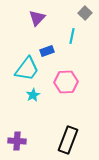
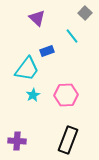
purple triangle: rotated 30 degrees counterclockwise
cyan line: rotated 49 degrees counterclockwise
pink hexagon: moved 13 px down
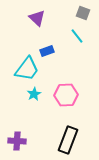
gray square: moved 2 px left; rotated 24 degrees counterclockwise
cyan line: moved 5 px right
cyan star: moved 1 px right, 1 px up
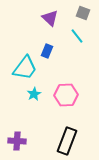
purple triangle: moved 13 px right
blue rectangle: rotated 48 degrees counterclockwise
cyan trapezoid: moved 2 px left, 1 px up
black rectangle: moved 1 px left, 1 px down
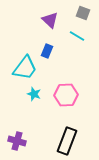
purple triangle: moved 2 px down
cyan line: rotated 21 degrees counterclockwise
cyan star: rotated 24 degrees counterclockwise
purple cross: rotated 12 degrees clockwise
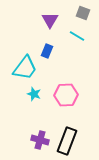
purple triangle: rotated 18 degrees clockwise
purple cross: moved 23 px right, 1 px up
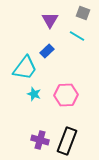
blue rectangle: rotated 24 degrees clockwise
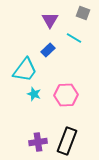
cyan line: moved 3 px left, 2 px down
blue rectangle: moved 1 px right, 1 px up
cyan trapezoid: moved 2 px down
purple cross: moved 2 px left, 2 px down; rotated 24 degrees counterclockwise
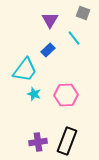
cyan line: rotated 21 degrees clockwise
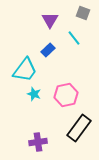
pink hexagon: rotated 10 degrees counterclockwise
black rectangle: moved 12 px right, 13 px up; rotated 16 degrees clockwise
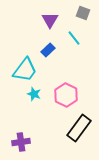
pink hexagon: rotated 20 degrees counterclockwise
purple cross: moved 17 px left
